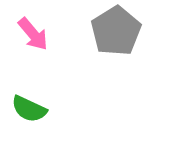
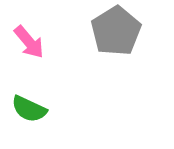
pink arrow: moved 4 px left, 8 px down
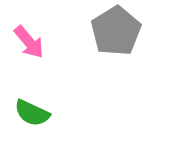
green semicircle: moved 3 px right, 4 px down
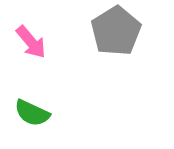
pink arrow: moved 2 px right
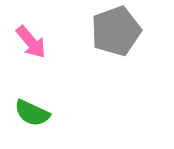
gray pentagon: rotated 12 degrees clockwise
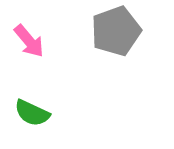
pink arrow: moved 2 px left, 1 px up
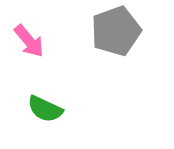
green semicircle: moved 13 px right, 4 px up
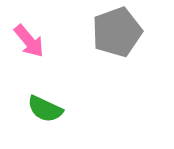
gray pentagon: moved 1 px right, 1 px down
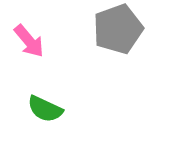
gray pentagon: moved 1 px right, 3 px up
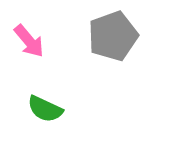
gray pentagon: moved 5 px left, 7 px down
